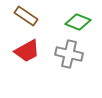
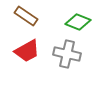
gray cross: moved 2 px left
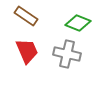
green diamond: moved 1 px down
red trapezoid: rotated 84 degrees counterclockwise
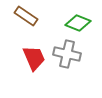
red trapezoid: moved 7 px right, 7 px down
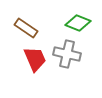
brown rectangle: moved 12 px down
red trapezoid: moved 1 px right, 1 px down
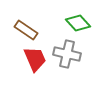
green diamond: rotated 25 degrees clockwise
brown rectangle: moved 2 px down
